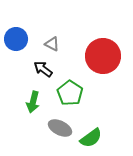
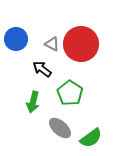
red circle: moved 22 px left, 12 px up
black arrow: moved 1 px left
gray ellipse: rotated 15 degrees clockwise
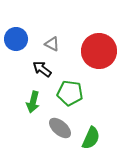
red circle: moved 18 px right, 7 px down
green pentagon: rotated 25 degrees counterclockwise
green semicircle: rotated 30 degrees counterclockwise
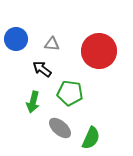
gray triangle: rotated 21 degrees counterclockwise
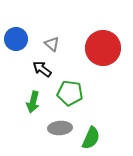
gray triangle: rotated 35 degrees clockwise
red circle: moved 4 px right, 3 px up
gray ellipse: rotated 45 degrees counterclockwise
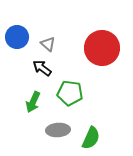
blue circle: moved 1 px right, 2 px up
gray triangle: moved 4 px left
red circle: moved 1 px left
black arrow: moved 1 px up
green arrow: rotated 10 degrees clockwise
gray ellipse: moved 2 px left, 2 px down
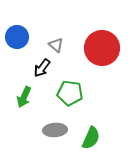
gray triangle: moved 8 px right, 1 px down
black arrow: rotated 90 degrees counterclockwise
green arrow: moved 9 px left, 5 px up
gray ellipse: moved 3 px left
